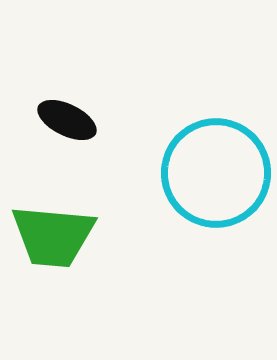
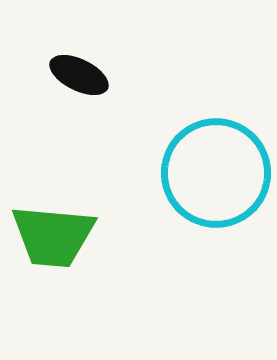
black ellipse: moved 12 px right, 45 px up
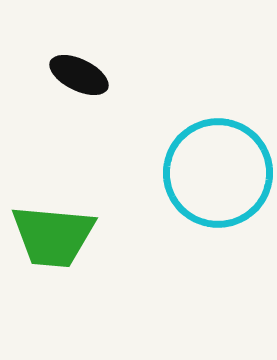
cyan circle: moved 2 px right
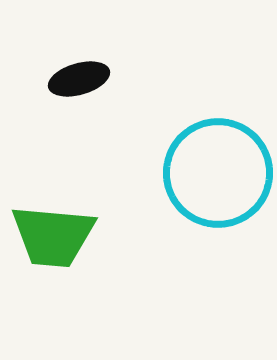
black ellipse: moved 4 px down; rotated 42 degrees counterclockwise
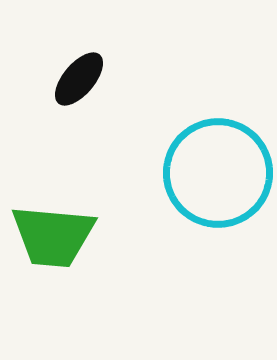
black ellipse: rotated 34 degrees counterclockwise
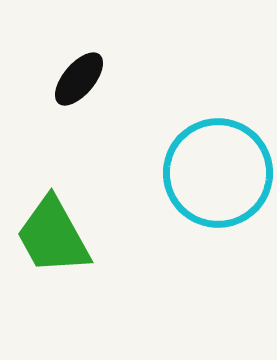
green trapezoid: rotated 56 degrees clockwise
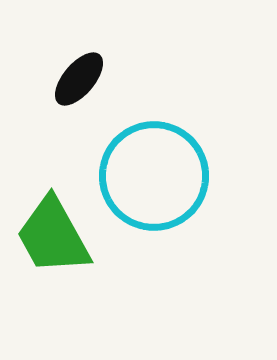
cyan circle: moved 64 px left, 3 px down
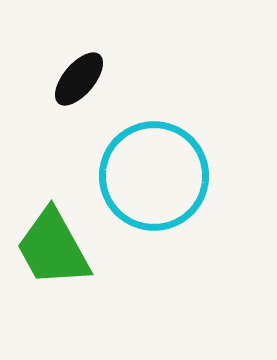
green trapezoid: moved 12 px down
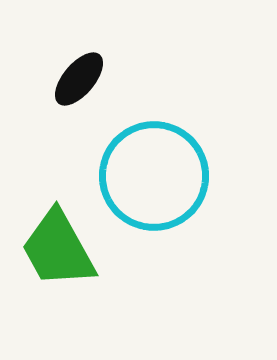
green trapezoid: moved 5 px right, 1 px down
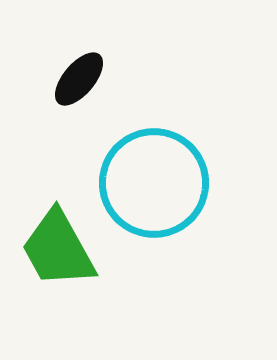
cyan circle: moved 7 px down
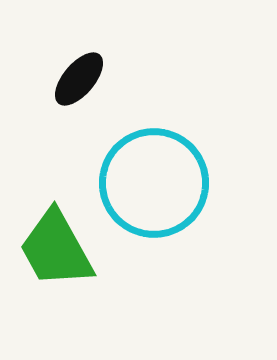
green trapezoid: moved 2 px left
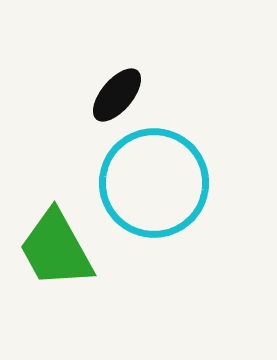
black ellipse: moved 38 px right, 16 px down
